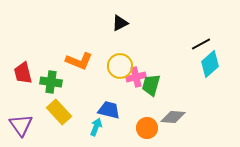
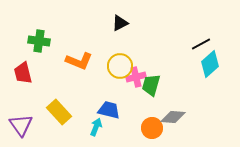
green cross: moved 12 px left, 41 px up
orange circle: moved 5 px right
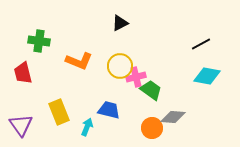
cyan diamond: moved 3 px left, 12 px down; rotated 52 degrees clockwise
green trapezoid: moved 5 px down; rotated 110 degrees clockwise
yellow rectangle: rotated 20 degrees clockwise
cyan arrow: moved 9 px left
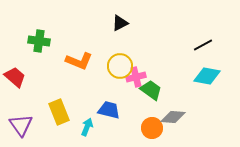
black line: moved 2 px right, 1 px down
red trapezoid: moved 8 px left, 4 px down; rotated 145 degrees clockwise
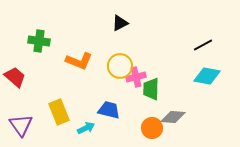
green trapezoid: moved 1 px up; rotated 125 degrees counterclockwise
cyan arrow: moved 1 px left, 1 px down; rotated 42 degrees clockwise
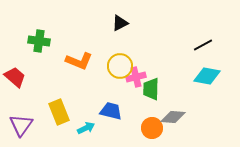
blue trapezoid: moved 2 px right, 1 px down
purple triangle: rotated 10 degrees clockwise
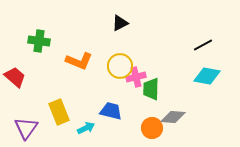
purple triangle: moved 5 px right, 3 px down
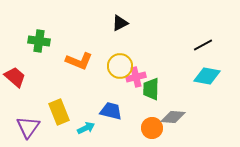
purple triangle: moved 2 px right, 1 px up
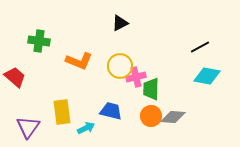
black line: moved 3 px left, 2 px down
yellow rectangle: moved 3 px right; rotated 15 degrees clockwise
orange circle: moved 1 px left, 12 px up
